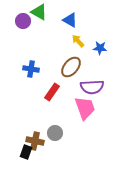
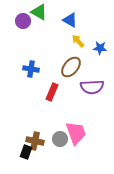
red rectangle: rotated 12 degrees counterclockwise
pink trapezoid: moved 9 px left, 25 px down
gray circle: moved 5 px right, 6 px down
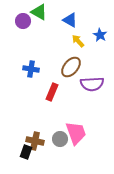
blue star: moved 13 px up; rotated 24 degrees clockwise
purple semicircle: moved 3 px up
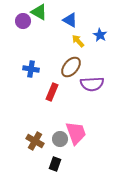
brown cross: rotated 18 degrees clockwise
black rectangle: moved 29 px right, 12 px down
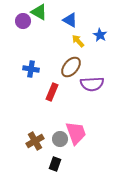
brown cross: rotated 30 degrees clockwise
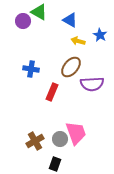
yellow arrow: rotated 32 degrees counterclockwise
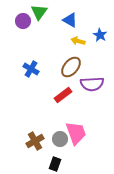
green triangle: rotated 36 degrees clockwise
blue cross: rotated 21 degrees clockwise
red rectangle: moved 11 px right, 3 px down; rotated 30 degrees clockwise
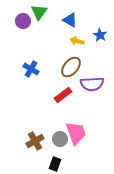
yellow arrow: moved 1 px left
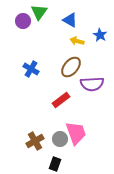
red rectangle: moved 2 px left, 5 px down
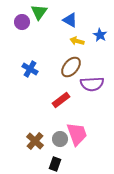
purple circle: moved 1 px left, 1 px down
blue cross: moved 1 px left
pink trapezoid: moved 1 px right, 1 px down
brown cross: rotated 18 degrees counterclockwise
